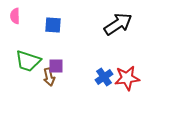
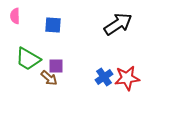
green trapezoid: moved 2 px up; rotated 12 degrees clockwise
brown arrow: moved 1 px down; rotated 36 degrees counterclockwise
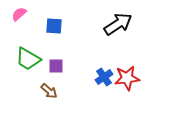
pink semicircle: moved 4 px right, 2 px up; rotated 49 degrees clockwise
blue square: moved 1 px right, 1 px down
brown arrow: moved 13 px down
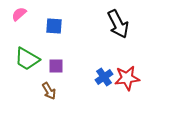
black arrow: rotated 96 degrees clockwise
green trapezoid: moved 1 px left
brown arrow: rotated 18 degrees clockwise
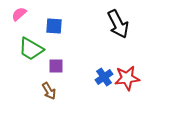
green trapezoid: moved 4 px right, 10 px up
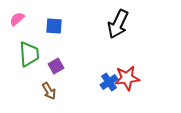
pink semicircle: moved 2 px left, 5 px down
black arrow: rotated 52 degrees clockwise
green trapezoid: moved 2 px left, 5 px down; rotated 124 degrees counterclockwise
purple square: rotated 28 degrees counterclockwise
blue cross: moved 5 px right, 5 px down
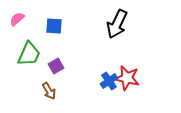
black arrow: moved 1 px left
green trapezoid: rotated 28 degrees clockwise
red star: rotated 20 degrees clockwise
blue cross: moved 1 px up
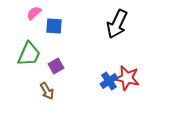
pink semicircle: moved 17 px right, 6 px up
brown arrow: moved 2 px left
